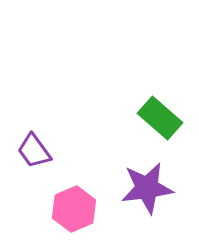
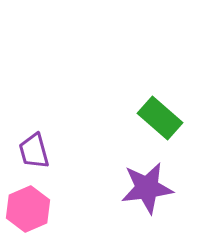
purple trapezoid: rotated 21 degrees clockwise
pink hexagon: moved 46 px left
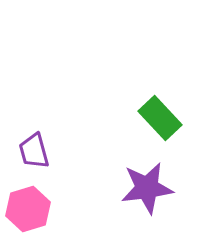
green rectangle: rotated 6 degrees clockwise
pink hexagon: rotated 6 degrees clockwise
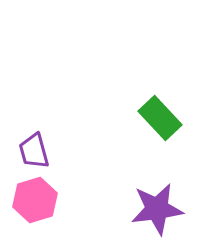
purple star: moved 10 px right, 21 px down
pink hexagon: moved 7 px right, 9 px up
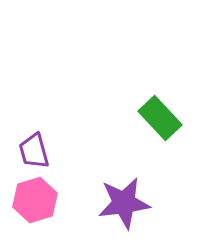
purple star: moved 33 px left, 6 px up
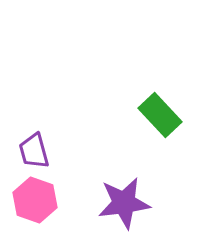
green rectangle: moved 3 px up
pink hexagon: rotated 24 degrees counterclockwise
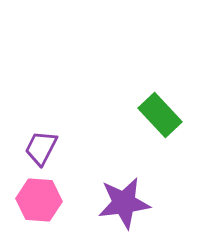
purple trapezoid: moved 7 px right, 3 px up; rotated 42 degrees clockwise
pink hexagon: moved 4 px right; rotated 15 degrees counterclockwise
